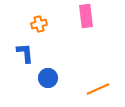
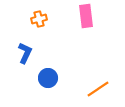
orange cross: moved 5 px up
blue L-shape: rotated 30 degrees clockwise
orange line: rotated 10 degrees counterclockwise
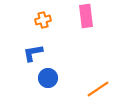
orange cross: moved 4 px right, 1 px down
blue L-shape: moved 8 px right; rotated 125 degrees counterclockwise
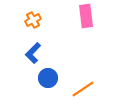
orange cross: moved 10 px left; rotated 14 degrees counterclockwise
blue L-shape: rotated 35 degrees counterclockwise
orange line: moved 15 px left
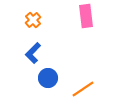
orange cross: rotated 14 degrees counterclockwise
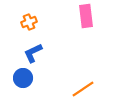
orange cross: moved 4 px left, 2 px down; rotated 21 degrees clockwise
blue L-shape: rotated 20 degrees clockwise
blue circle: moved 25 px left
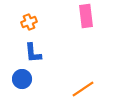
blue L-shape: rotated 70 degrees counterclockwise
blue circle: moved 1 px left, 1 px down
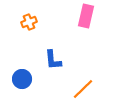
pink rectangle: rotated 20 degrees clockwise
blue L-shape: moved 20 px right, 7 px down
orange line: rotated 10 degrees counterclockwise
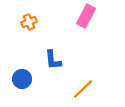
pink rectangle: rotated 15 degrees clockwise
